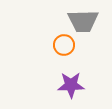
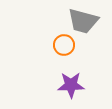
gray trapezoid: rotated 16 degrees clockwise
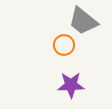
gray trapezoid: rotated 24 degrees clockwise
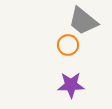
orange circle: moved 4 px right
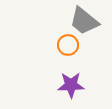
gray trapezoid: moved 1 px right
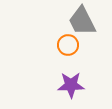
gray trapezoid: moved 2 px left; rotated 24 degrees clockwise
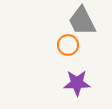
purple star: moved 6 px right, 2 px up
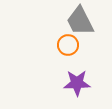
gray trapezoid: moved 2 px left
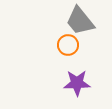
gray trapezoid: rotated 12 degrees counterclockwise
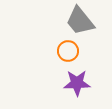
orange circle: moved 6 px down
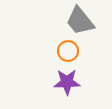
purple star: moved 10 px left, 1 px up
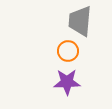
gray trapezoid: rotated 44 degrees clockwise
